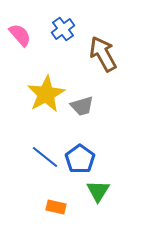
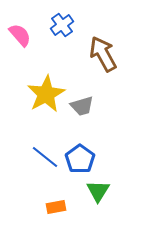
blue cross: moved 1 px left, 4 px up
orange rectangle: rotated 24 degrees counterclockwise
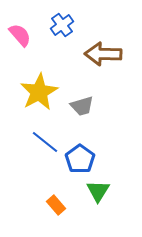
brown arrow: rotated 60 degrees counterclockwise
yellow star: moved 7 px left, 2 px up
blue line: moved 15 px up
orange rectangle: moved 2 px up; rotated 60 degrees clockwise
